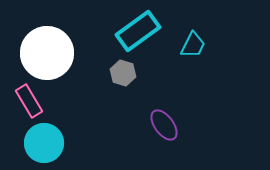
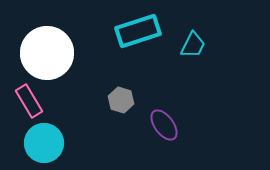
cyan rectangle: rotated 18 degrees clockwise
gray hexagon: moved 2 px left, 27 px down
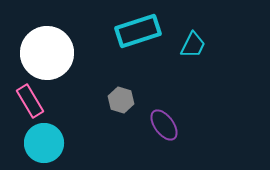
pink rectangle: moved 1 px right
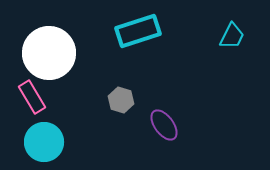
cyan trapezoid: moved 39 px right, 9 px up
white circle: moved 2 px right
pink rectangle: moved 2 px right, 4 px up
cyan circle: moved 1 px up
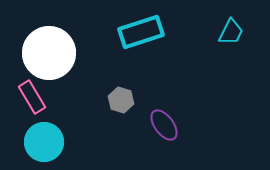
cyan rectangle: moved 3 px right, 1 px down
cyan trapezoid: moved 1 px left, 4 px up
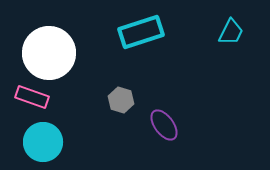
pink rectangle: rotated 40 degrees counterclockwise
cyan circle: moved 1 px left
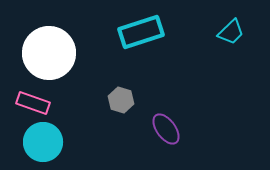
cyan trapezoid: rotated 20 degrees clockwise
pink rectangle: moved 1 px right, 6 px down
purple ellipse: moved 2 px right, 4 px down
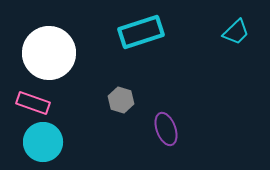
cyan trapezoid: moved 5 px right
purple ellipse: rotated 16 degrees clockwise
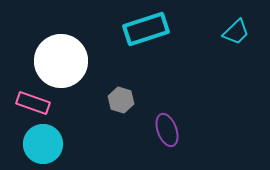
cyan rectangle: moved 5 px right, 3 px up
white circle: moved 12 px right, 8 px down
purple ellipse: moved 1 px right, 1 px down
cyan circle: moved 2 px down
